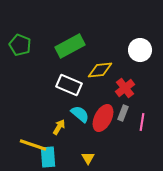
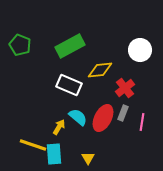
cyan semicircle: moved 2 px left, 3 px down
cyan rectangle: moved 6 px right, 3 px up
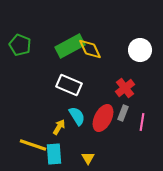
yellow diamond: moved 10 px left, 21 px up; rotated 70 degrees clockwise
cyan semicircle: moved 1 px left, 1 px up; rotated 18 degrees clockwise
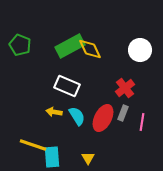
white rectangle: moved 2 px left, 1 px down
yellow arrow: moved 5 px left, 15 px up; rotated 112 degrees counterclockwise
cyan rectangle: moved 2 px left, 3 px down
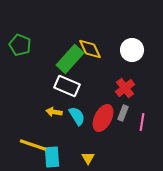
green rectangle: moved 13 px down; rotated 20 degrees counterclockwise
white circle: moved 8 px left
